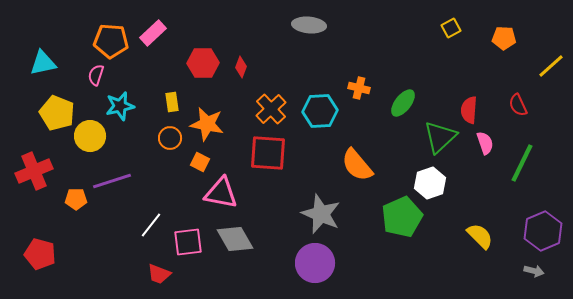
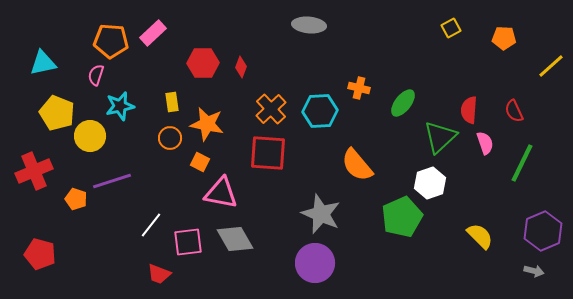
red semicircle at (518, 105): moved 4 px left, 6 px down
orange pentagon at (76, 199): rotated 20 degrees clockwise
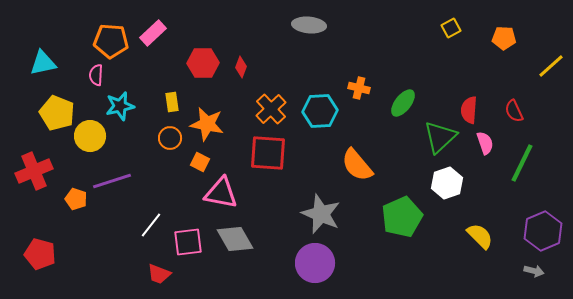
pink semicircle at (96, 75): rotated 15 degrees counterclockwise
white hexagon at (430, 183): moved 17 px right
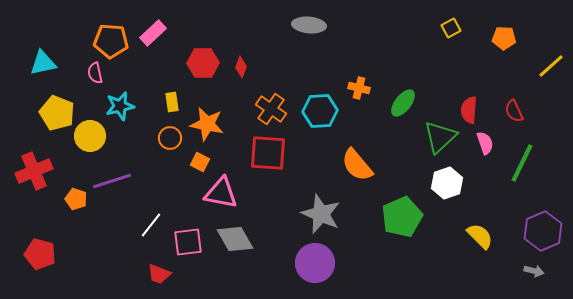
pink semicircle at (96, 75): moved 1 px left, 2 px up; rotated 15 degrees counterclockwise
orange cross at (271, 109): rotated 12 degrees counterclockwise
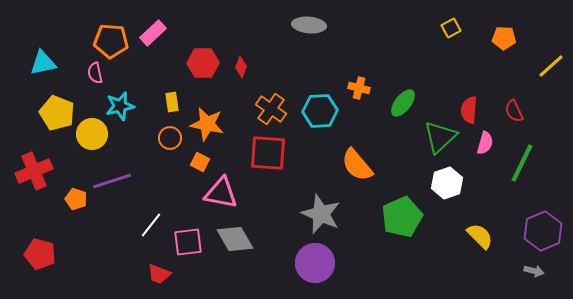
yellow circle at (90, 136): moved 2 px right, 2 px up
pink semicircle at (485, 143): rotated 35 degrees clockwise
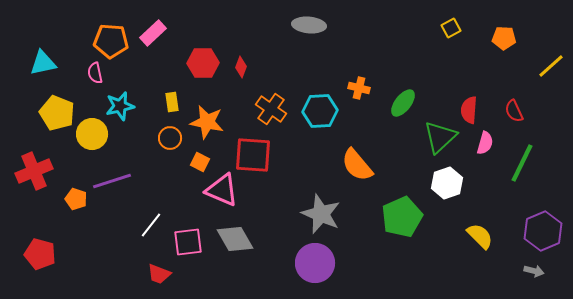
orange star at (207, 124): moved 2 px up
red square at (268, 153): moved 15 px left, 2 px down
pink triangle at (221, 193): moved 1 px right, 3 px up; rotated 12 degrees clockwise
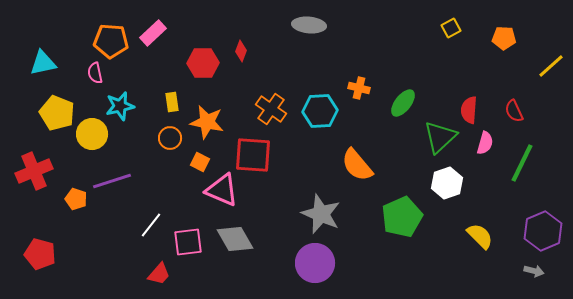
red diamond at (241, 67): moved 16 px up
red trapezoid at (159, 274): rotated 70 degrees counterclockwise
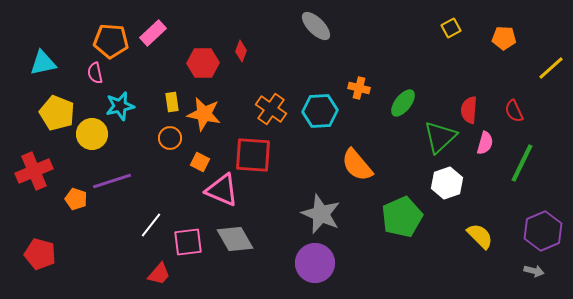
gray ellipse at (309, 25): moved 7 px right, 1 px down; rotated 40 degrees clockwise
yellow line at (551, 66): moved 2 px down
orange star at (207, 122): moved 3 px left, 8 px up
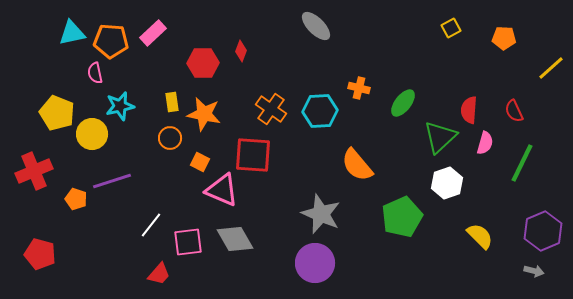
cyan triangle at (43, 63): moved 29 px right, 30 px up
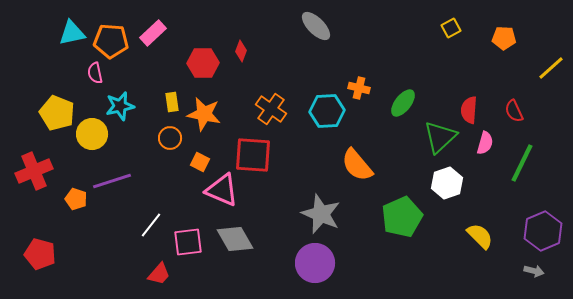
cyan hexagon at (320, 111): moved 7 px right
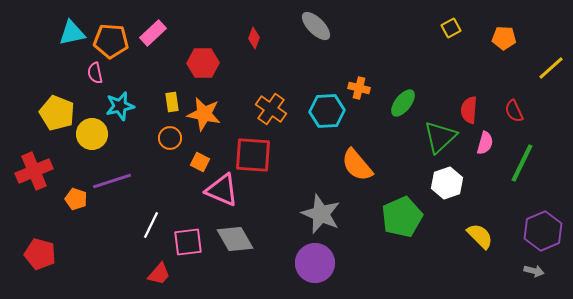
red diamond at (241, 51): moved 13 px right, 13 px up
white line at (151, 225): rotated 12 degrees counterclockwise
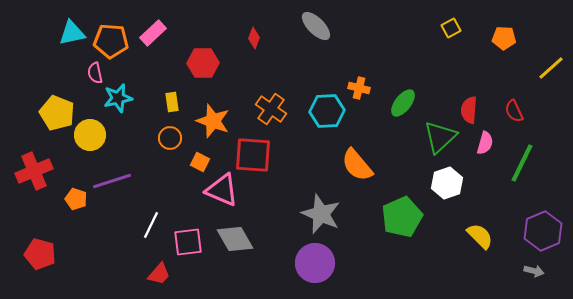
cyan star at (120, 106): moved 2 px left, 8 px up
orange star at (204, 114): moved 9 px right, 7 px down; rotated 8 degrees clockwise
yellow circle at (92, 134): moved 2 px left, 1 px down
